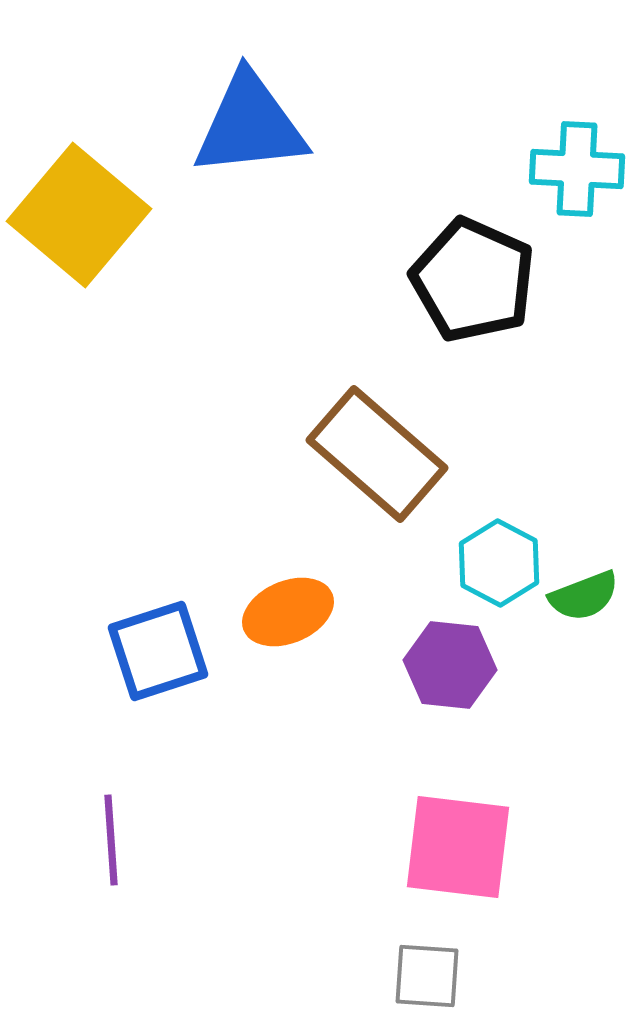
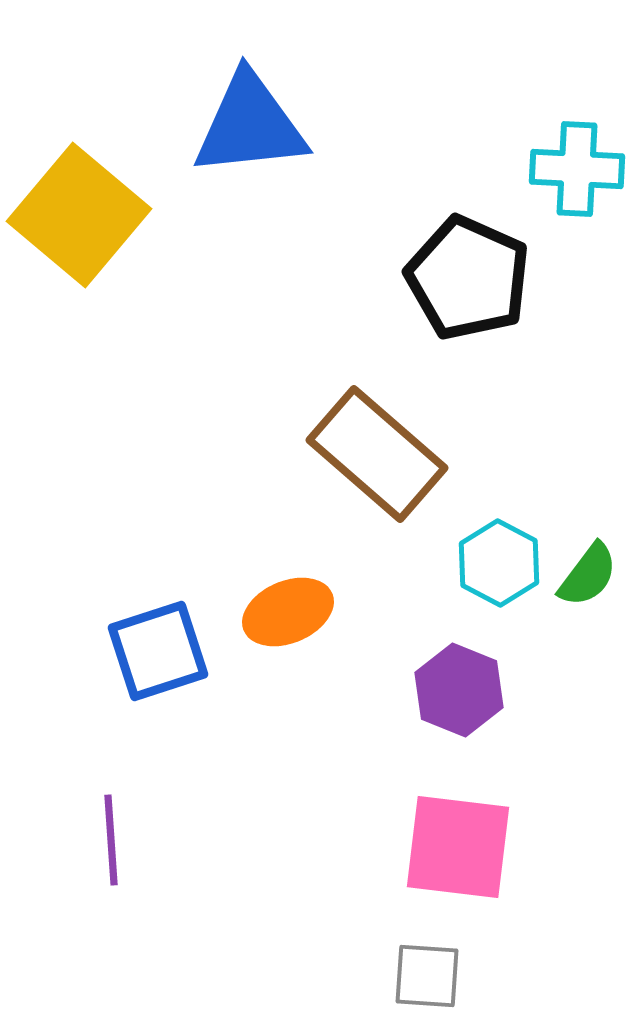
black pentagon: moved 5 px left, 2 px up
green semicircle: moved 4 px right, 21 px up; rotated 32 degrees counterclockwise
purple hexagon: moved 9 px right, 25 px down; rotated 16 degrees clockwise
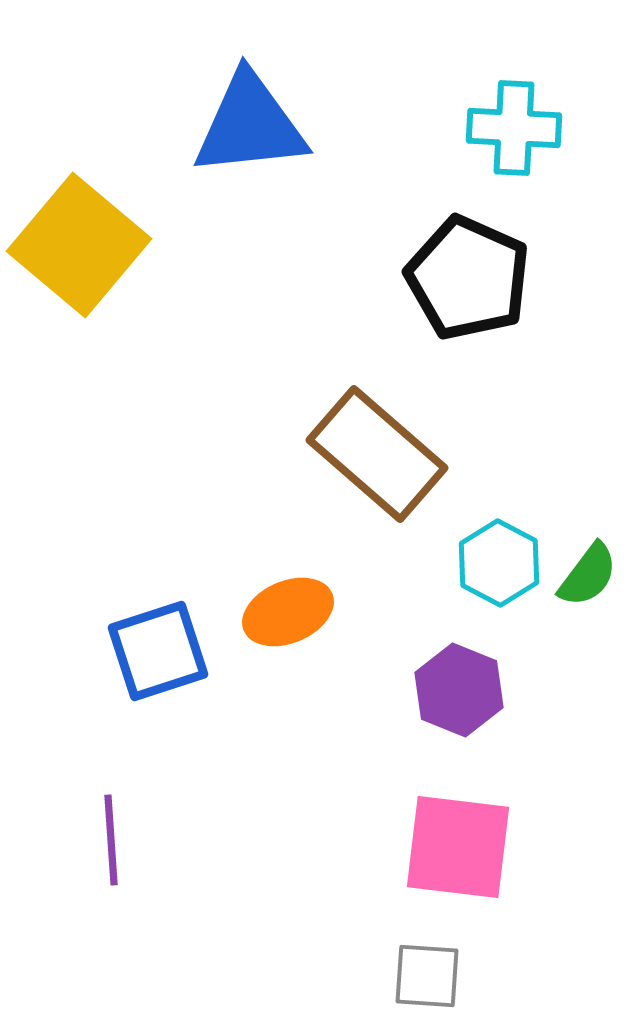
cyan cross: moved 63 px left, 41 px up
yellow square: moved 30 px down
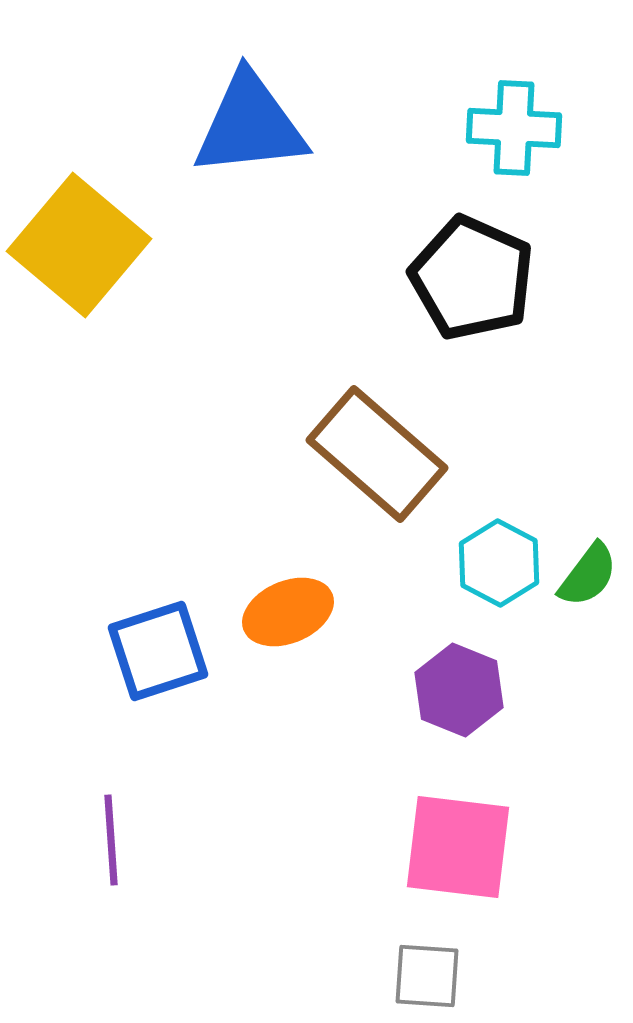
black pentagon: moved 4 px right
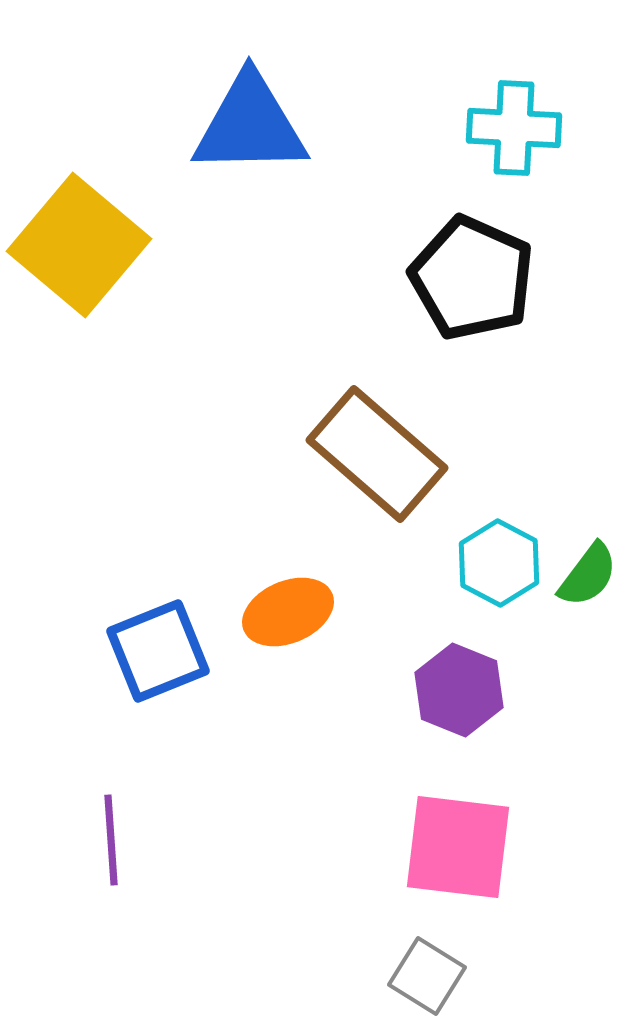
blue triangle: rotated 5 degrees clockwise
blue square: rotated 4 degrees counterclockwise
gray square: rotated 28 degrees clockwise
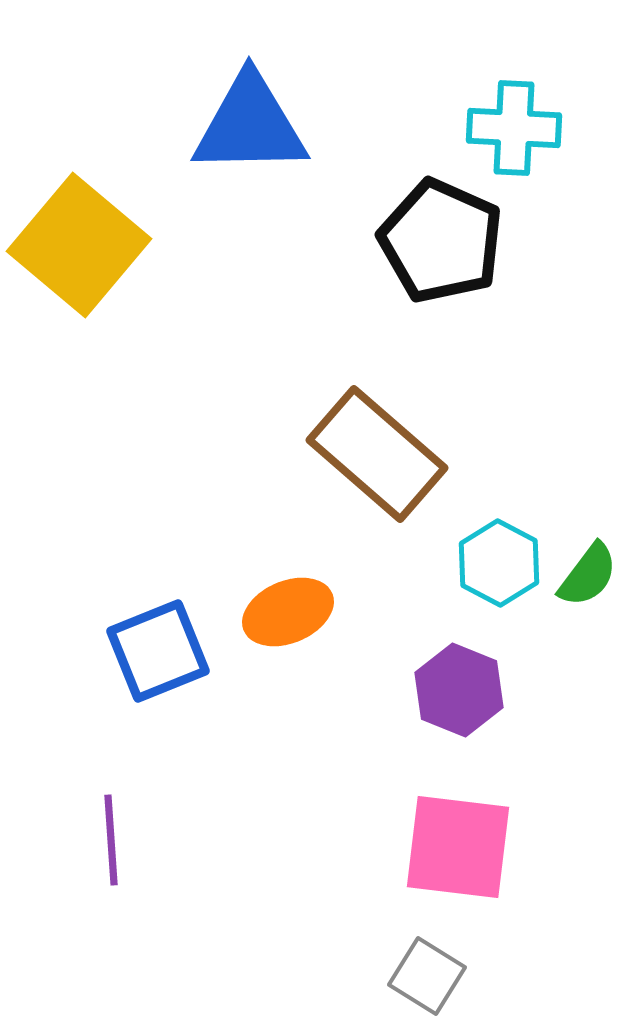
black pentagon: moved 31 px left, 37 px up
